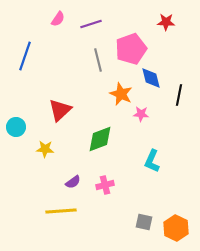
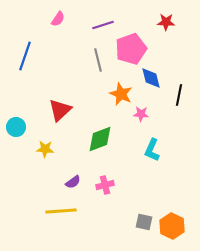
purple line: moved 12 px right, 1 px down
cyan L-shape: moved 11 px up
orange hexagon: moved 4 px left, 2 px up
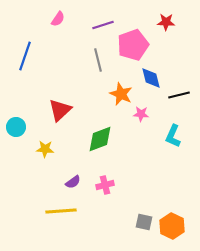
pink pentagon: moved 2 px right, 4 px up
black line: rotated 65 degrees clockwise
cyan L-shape: moved 21 px right, 14 px up
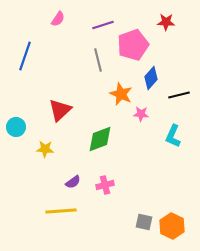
blue diamond: rotated 55 degrees clockwise
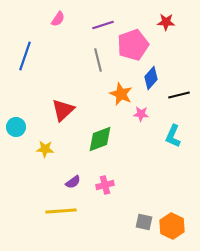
red triangle: moved 3 px right
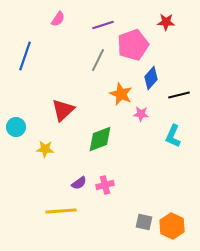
gray line: rotated 40 degrees clockwise
purple semicircle: moved 6 px right, 1 px down
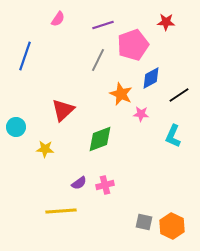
blue diamond: rotated 20 degrees clockwise
black line: rotated 20 degrees counterclockwise
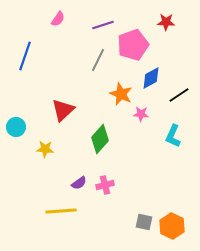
green diamond: rotated 28 degrees counterclockwise
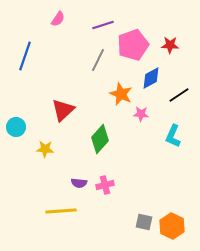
red star: moved 4 px right, 23 px down
purple semicircle: rotated 42 degrees clockwise
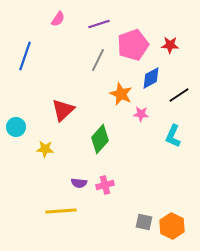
purple line: moved 4 px left, 1 px up
